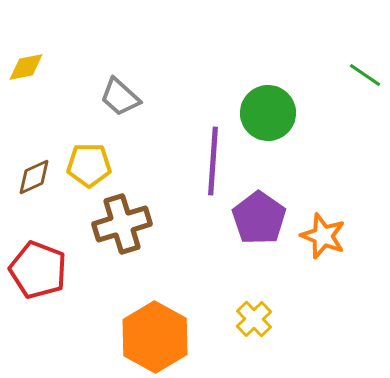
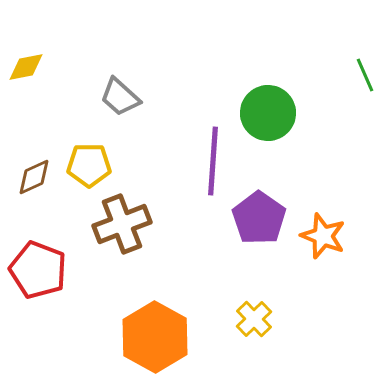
green line: rotated 32 degrees clockwise
brown cross: rotated 4 degrees counterclockwise
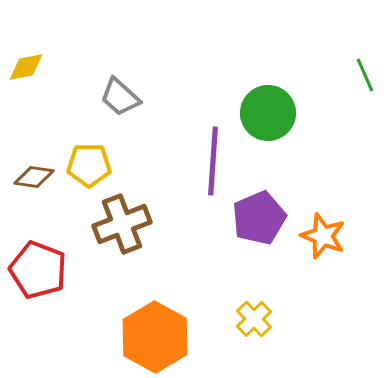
brown diamond: rotated 33 degrees clockwise
purple pentagon: rotated 14 degrees clockwise
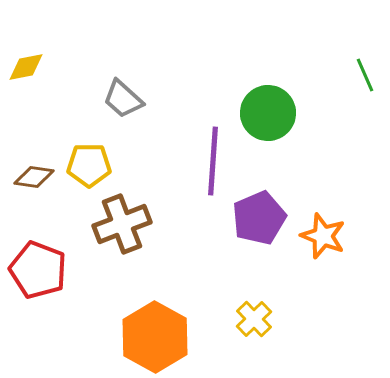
gray trapezoid: moved 3 px right, 2 px down
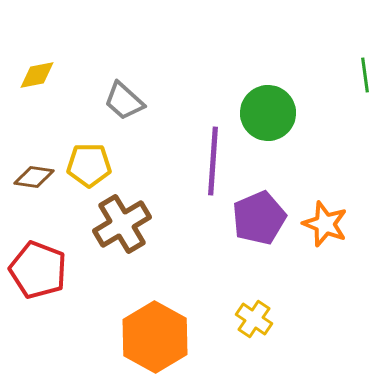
yellow diamond: moved 11 px right, 8 px down
green line: rotated 16 degrees clockwise
gray trapezoid: moved 1 px right, 2 px down
brown cross: rotated 10 degrees counterclockwise
orange star: moved 2 px right, 12 px up
yellow cross: rotated 12 degrees counterclockwise
